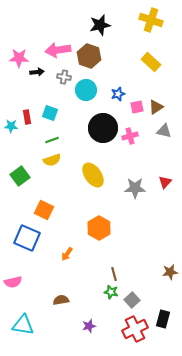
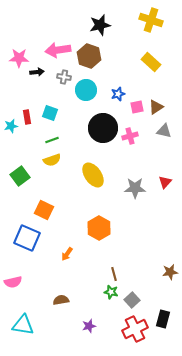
cyan star: rotated 16 degrees counterclockwise
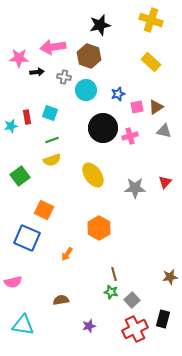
pink arrow: moved 5 px left, 3 px up
brown star: moved 5 px down
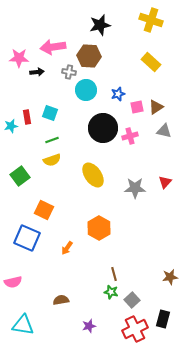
brown hexagon: rotated 15 degrees counterclockwise
gray cross: moved 5 px right, 5 px up
orange arrow: moved 6 px up
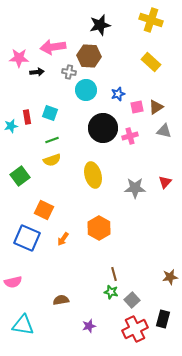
yellow ellipse: rotated 20 degrees clockwise
orange arrow: moved 4 px left, 9 px up
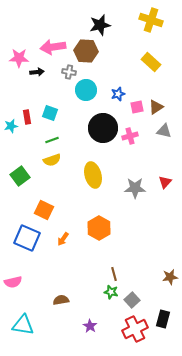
brown hexagon: moved 3 px left, 5 px up
purple star: moved 1 px right; rotated 24 degrees counterclockwise
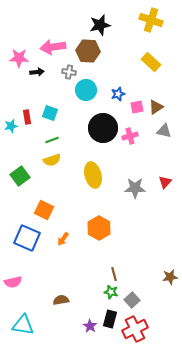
brown hexagon: moved 2 px right
black rectangle: moved 53 px left
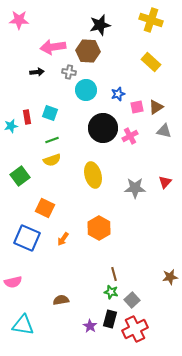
pink star: moved 38 px up
pink cross: rotated 14 degrees counterclockwise
orange square: moved 1 px right, 2 px up
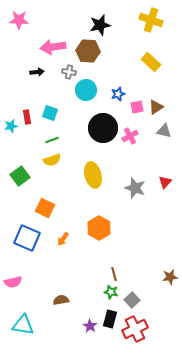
gray star: rotated 20 degrees clockwise
